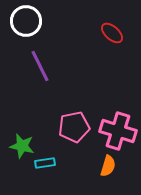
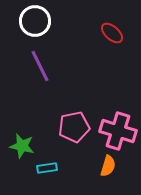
white circle: moved 9 px right
cyan rectangle: moved 2 px right, 5 px down
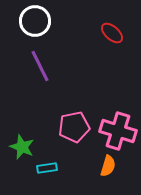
green star: moved 1 px down; rotated 10 degrees clockwise
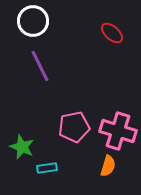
white circle: moved 2 px left
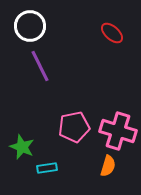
white circle: moved 3 px left, 5 px down
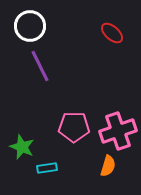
pink pentagon: rotated 12 degrees clockwise
pink cross: rotated 36 degrees counterclockwise
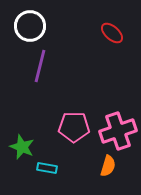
purple line: rotated 40 degrees clockwise
cyan rectangle: rotated 18 degrees clockwise
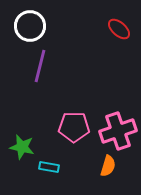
red ellipse: moved 7 px right, 4 px up
green star: rotated 10 degrees counterclockwise
cyan rectangle: moved 2 px right, 1 px up
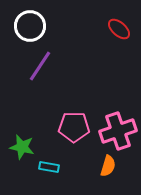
purple line: rotated 20 degrees clockwise
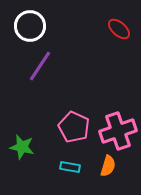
pink pentagon: rotated 24 degrees clockwise
cyan rectangle: moved 21 px right
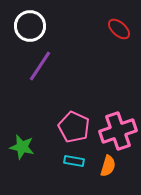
cyan rectangle: moved 4 px right, 6 px up
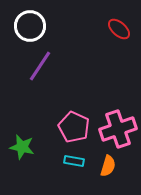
pink cross: moved 2 px up
